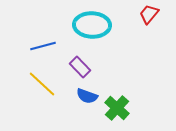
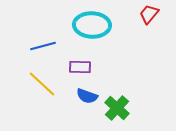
purple rectangle: rotated 45 degrees counterclockwise
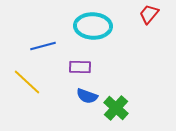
cyan ellipse: moved 1 px right, 1 px down
yellow line: moved 15 px left, 2 px up
green cross: moved 1 px left
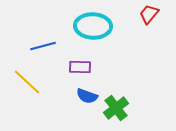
green cross: rotated 10 degrees clockwise
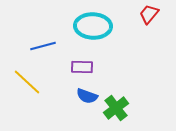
purple rectangle: moved 2 px right
